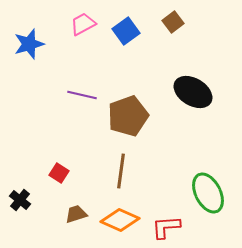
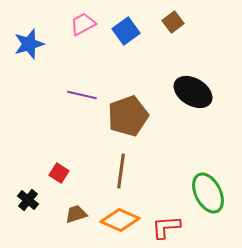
black cross: moved 8 px right
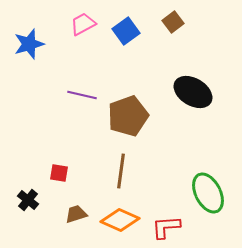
red square: rotated 24 degrees counterclockwise
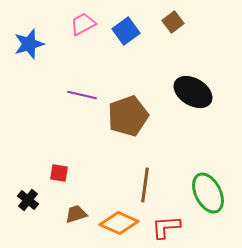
brown line: moved 24 px right, 14 px down
orange diamond: moved 1 px left, 3 px down
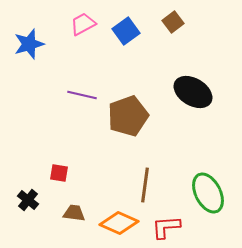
brown trapezoid: moved 2 px left, 1 px up; rotated 25 degrees clockwise
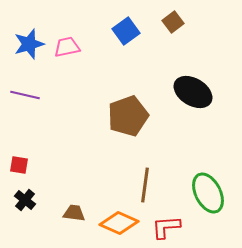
pink trapezoid: moved 16 px left, 23 px down; rotated 16 degrees clockwise
purple line: moved 57 px left
red square: moved 40 px left, 8 px up
black cross: moved 3 px left
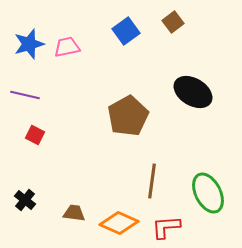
brown pentagon: rotated 9 degrees counterclockwise
red square: moved 16 px right, 30 px up; rotated 18 degrees clockwise
brown line: moved 7 px right, 4 px up
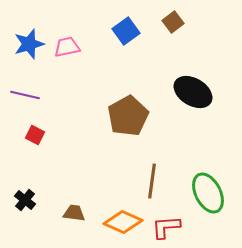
orange diamond: moved 4 px right, 1 px up
